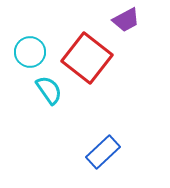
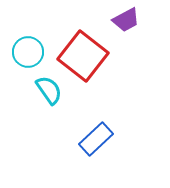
cyan circle: moved 2 px left
red square: moved 4 px left, 2 px up
blue rectangle: moved 7 px left, 13 px up
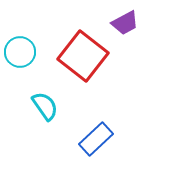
purple trapezoid: moved 1 px left, 3 px down
cyan circle: moved 8 px left
cyan semicircle: moved 4 px left, 16 px down
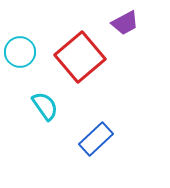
red square: moved 3 px left, 1 px down; rotated 12 degrees clockwise
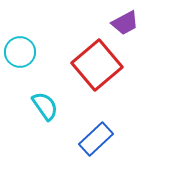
red square: moved 17 px right, 8 px down
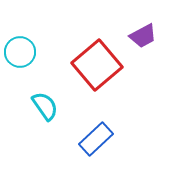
purple trapezoid: moved 18 px right, 13 px down
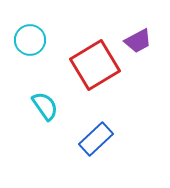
purple trapezoid: moved 5 px left, 5 px down
cyan circle: moved 10 px right, 12 px up
red square: moved 2 px left; rotated 9 degrees clockwise
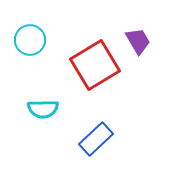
purple trapezoid: rotated 92 degrees counterclockwise
cyan semicircle: moved 2 px left, 3 px down; rotated 124 degrees clockwise
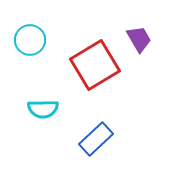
purple trapezoid: moved 1 px right, 2 px up
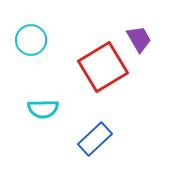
cyan circle: moved 1 px right
red square: moved 8 px right, 2 px down
blue rectangle: moved 1 px left
